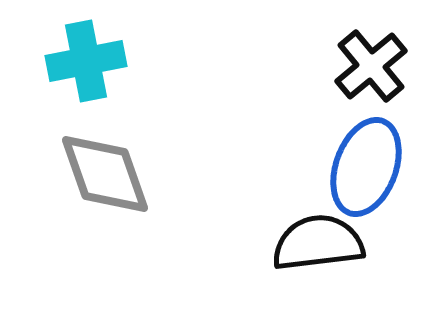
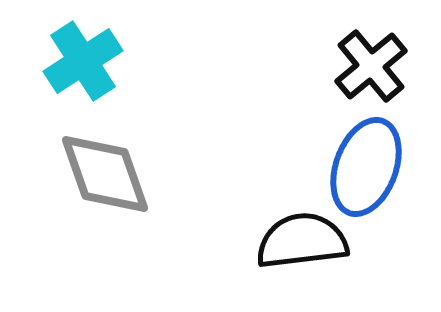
cyan cross: moved 3 px left; rotated 22 degrees counterclockwise
black semicircle: moved 16 px left, 2 px up
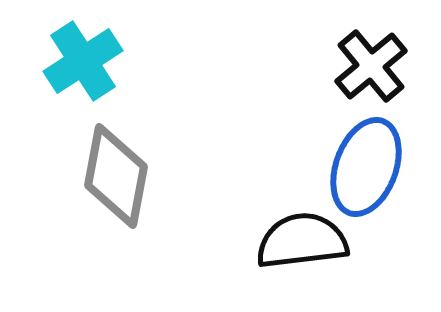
gray diamond: moved 11 px right, 2 px down; rotated 30 degrees clockwise
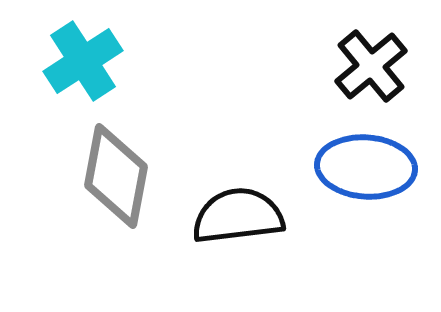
blue ellipse: rotated 74 degrees clockwise
black semicircle: moved 64 px left, 25 px up
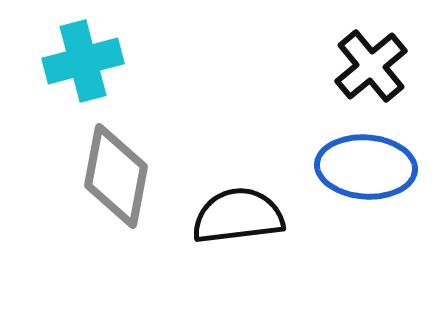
cyan cross: rotated 18 degrees clockwise
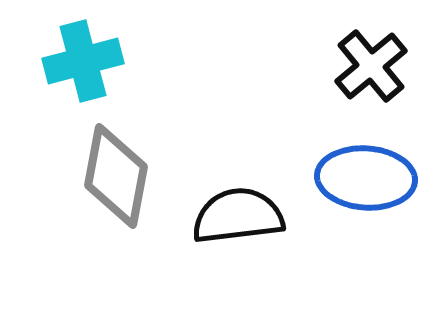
blue ellipse: moved 11 px down
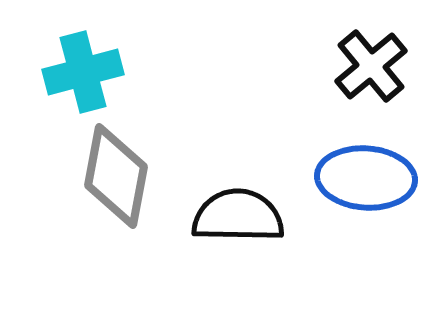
cyan cross: moved 11 px down
black semicircle: rotated 8 degrees clockwise
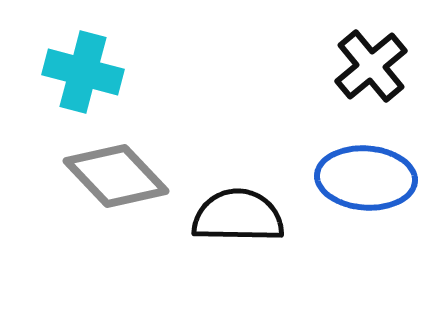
cyan cross: rotated 30 degrees clockwise
gray diamond: rotated 54 degrees counterclockwise
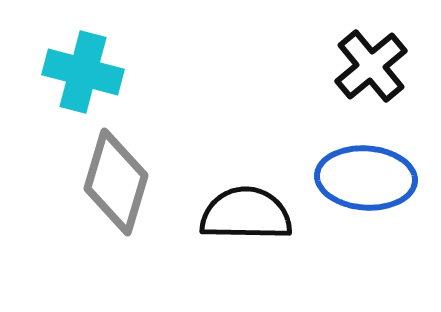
gray diamond: moved 6 px down; rotated 60 degrees clockwise
black semicircle: moved 8 px right, 2 px up
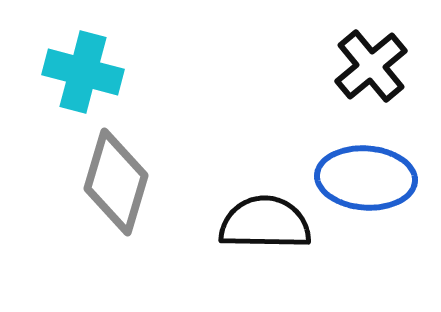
black semicircle: moved 19 px right, 9 px down
